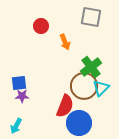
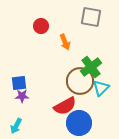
brown circle: moved 4 px left, 5 px up
red semicircle: rotated 40 degrees clockwise
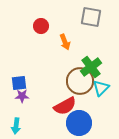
cyan arrow: rotated 21 degrees counterclockwise
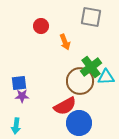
cyan triangle: moved 5 px right, 11 px up; rotated 42 degrees clockwise
